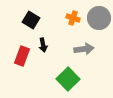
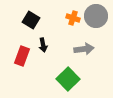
gray circle: moved 3 px left, 2 px up
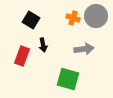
green square: rotated 30 degrees counterclockwise
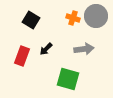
black arrow: moved 3 px right, 4 px down; rotated 56 degrees clockwise
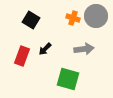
black arrow: moved 1 px left
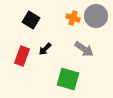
gray arrow: rotated 42 degrees clockwise
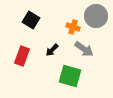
orange cross: moved 9 px down
black arrow: moved 7 px right, 1 px down
green square: moved 2 px right, 3 px up
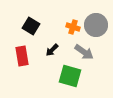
gray circle: moved 9 px down
black square: moved 6 px down
gray arrow: moved 3 px down
red rectangle: rotated 30 degrees counterclockwise
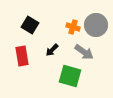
black square: moved 1 px left, 1 px up
